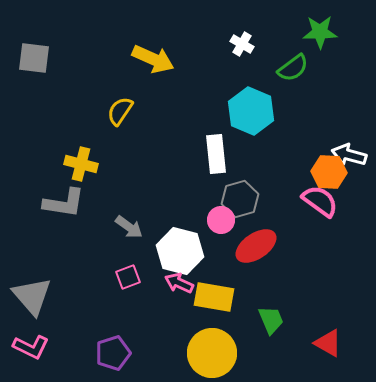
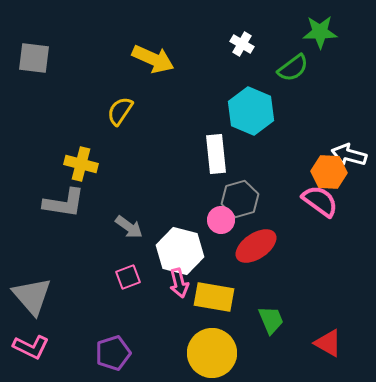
pink arrow: rotated 128 degrees counterclockwise
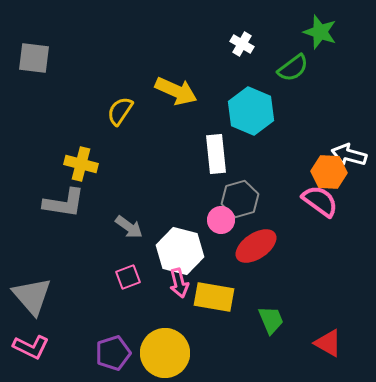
green star: rotated 20 degrees clockwise
yellow arrow: moved 23 px right, 32 px down
yellow circle: moved 47 px left
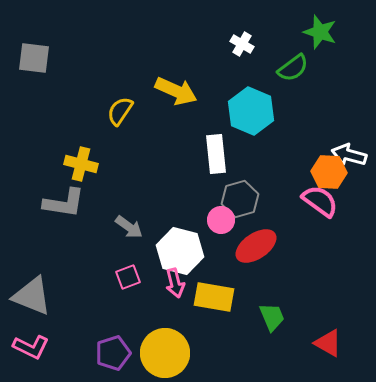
pink arrow: moved 4 px left
gray triangle: rotated 27 degrees counterclockwise
green trapezoid: moved 1 px right, 3 px up
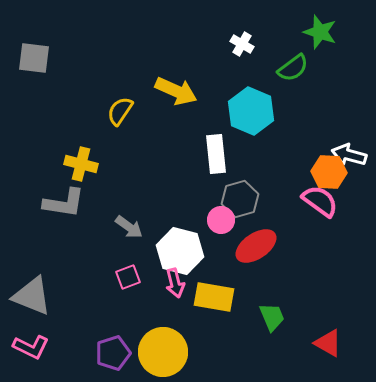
yellow circle: moved 2 px left, 1 px up
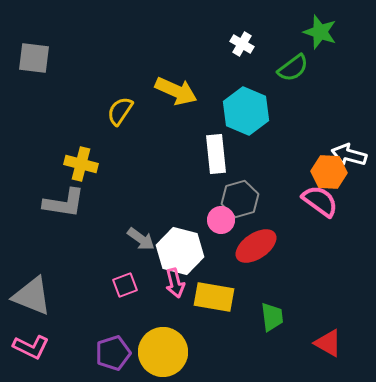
cyan hexagon: moved 5 px left
gray arrow: moved 12 px right, 12 px down
pink square: moved 3 px left, 8 px down
green trapezoid: rotated 16 degrees clockwise
